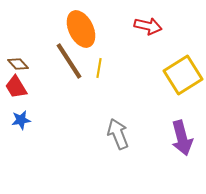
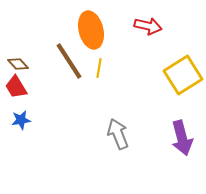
orange ellipse: moved 10 px right, 1 px down; rotated 12 degrees clockwise
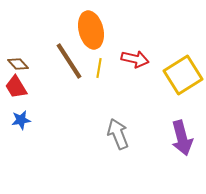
red arrow: moved 13 px left, 33 px down
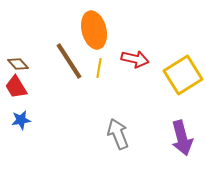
orange ellipse: moved 3 px right
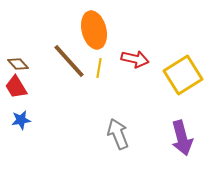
brown line: rotated 9 degrees counterclockwise
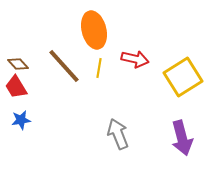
brown line: moved 5 px left, 5 px down
yellow square: moved 2 px down
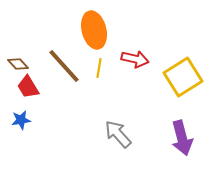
red trapezoid: moved 12 px right
gray arrow: rotated 20 degrees counterclockwise
